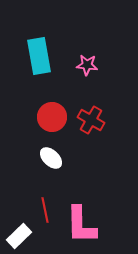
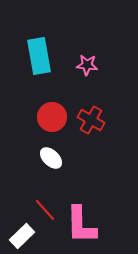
red line: rotated 30 degrees counterclockwise
white rectangle: moved 3 px right
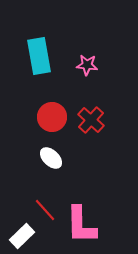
red cross: rotated 12 degrees clockwise
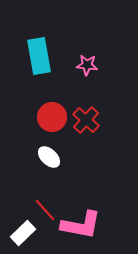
red cross: moved 5 px left
white ellipse: moved 2 px left, 1 px up
pink L-shape: rotated 78 degrees counterclockwise
white rectangle: moved 1 px right, 3 px up
